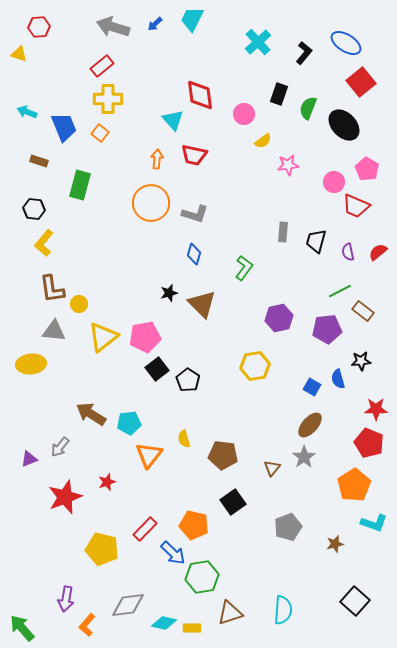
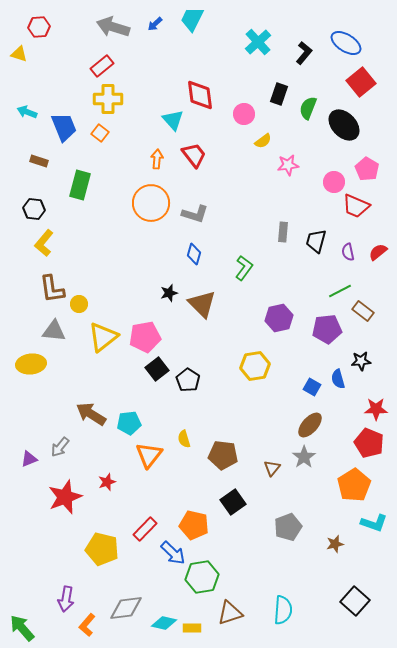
red trapezoid at (194, 155): rotated 140 degrees counterclockwise
gray diamond at (128, 605): moved 2 px left, 3 px down
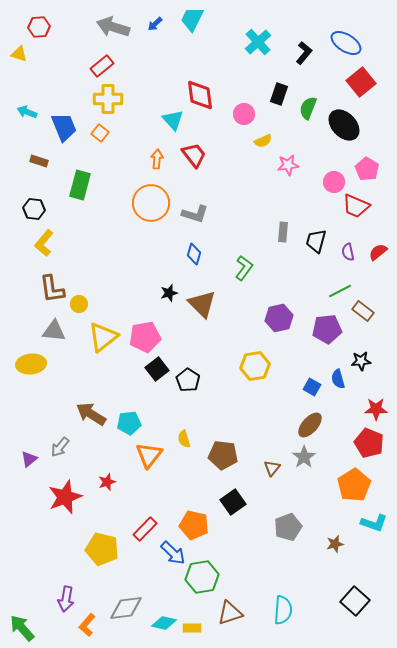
yellow semicircle at (263, 141): rotated 12 degrees clockwise
purple triangle at (29, 459): rotated 18 degrees counterclockwise
